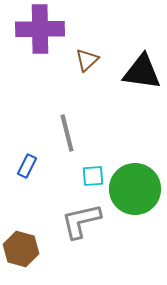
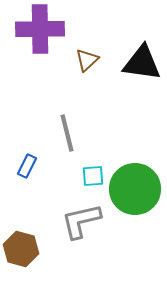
black triangle: moved 9 px up
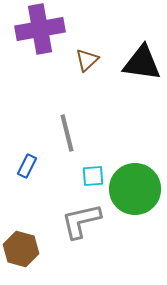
purple cross: rotated 9 degrees counterclockwise
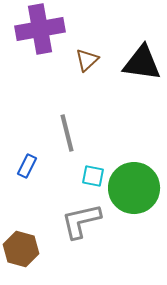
cyan square: rotated 15 degrees clockwise
green circle: moved 1 px left, 1 px up
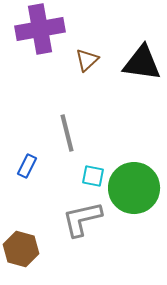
gray L-shape: moved 1 px right, 2 px up
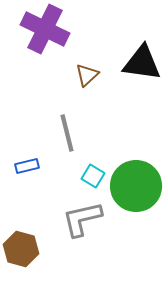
purple cross: moved 5 px right; rotated 36 degrees clockwise
brown triangle: moved 15 px down
blue rectangle: rotated 50 degrees clockwise
cyan square: rotated 20 degrees clockwise
green circle: moved 2 px right, 2 px up
